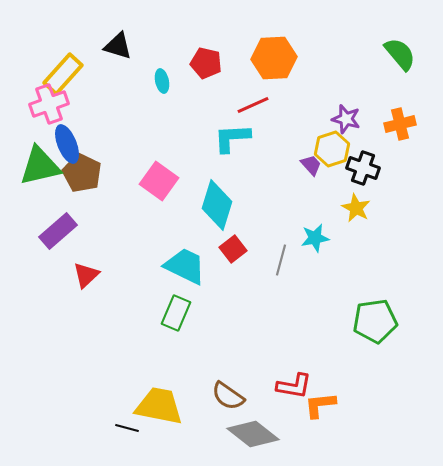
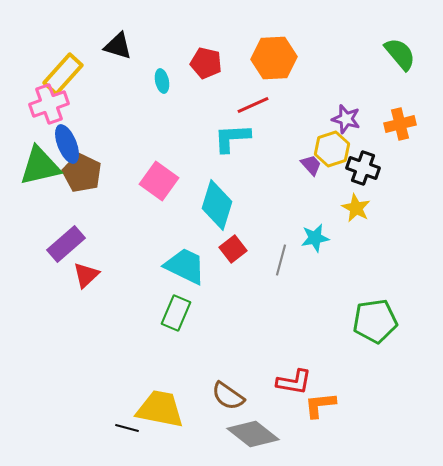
purple rectangle: moved 8 px right, 13 px down
red L-shape: moved 4 px up
yellow trapezoid: moved 1 px right, 3 px down
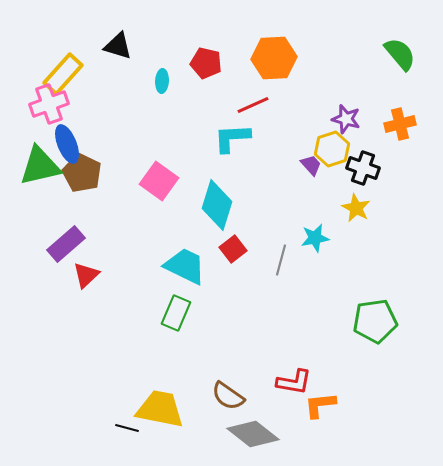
cyan ellipse: rotated 15 degrees clockwise
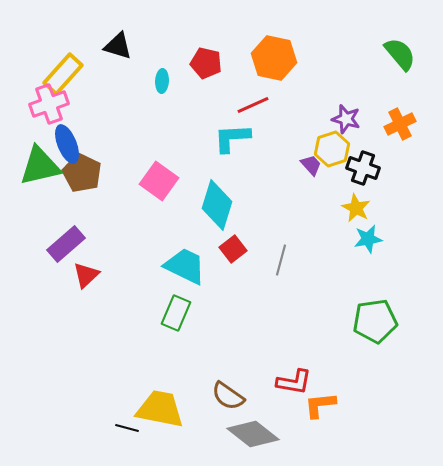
orange hexagon: rotated 15 degrees clockwise
orange cross: rotated 12 degrees counterclockwise
cyan star: moved 53 px right, 1 px down
